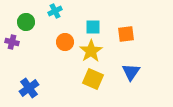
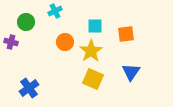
cyan square: moved 2 px right, 1 px up
purple cross: moved 1 px left
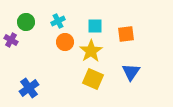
cyan cross: moved 3 px right, 10 px down
purple cross: moved 2 px up; rotated 16 degrees clockwise
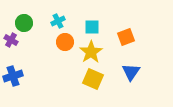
green circle: moved 2 px left, 1 px down
cyan square: moved 3 px left, 1 px down
orange square: moved 3 px down; rotated 12 degrees counterclockwise
yellow star: moved 1 px down
blue cross: moved 16 px left, 12 px up; rotated 18 degrees clockwise
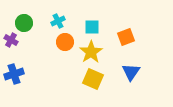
blue cross: moved 1 px right, 2 px up
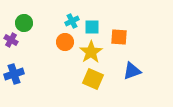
cyan cross: moved 14 px right
orange square: moved 7 px left; rotated 24 degrees clockwise
blue triangle: moved 1 px right, 1 px up; rotated 36 degrees clockwise
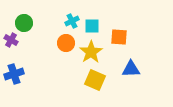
cyan square: moved 1 px up
orange circle: moved 1 px right, 1 px down
blue triangle: moved 1 px left, 2 px up; rotated 18 degrees clockwise
yellow square: moved 2 px right, 1 px down
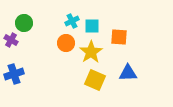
blue triangle: moved 3 px left, 4 px down
